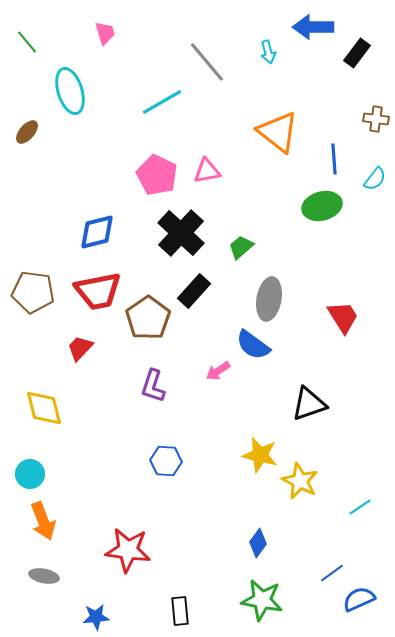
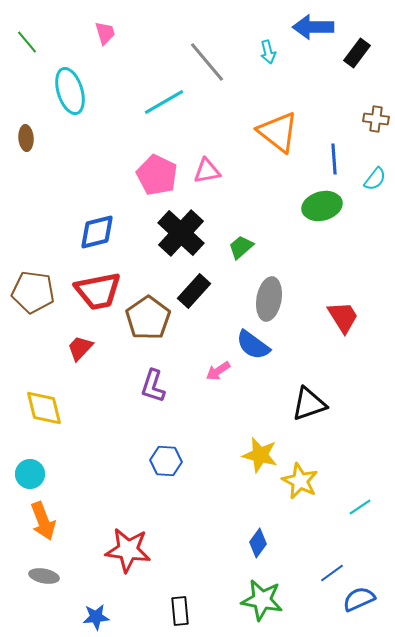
cyan line at (162, 102): moved 2 px right
brown ellipse at (27, 132): moved 1 px left, 6 px down; rotated 45 degrees counterclockwise
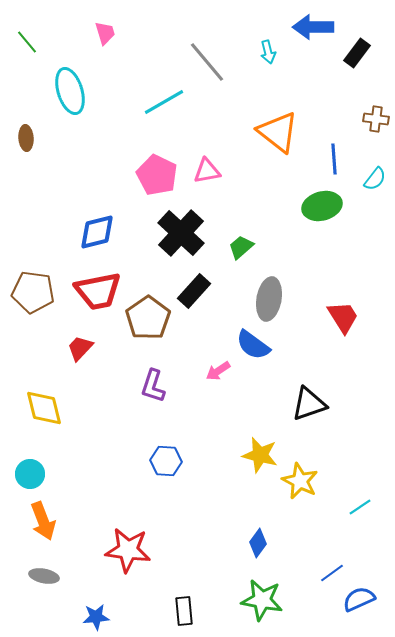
black rectangle at (180, 611): moved 4 px right
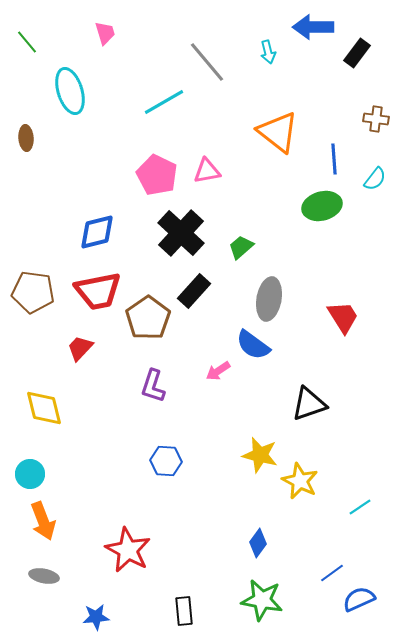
red star at (128, 550): rotated 21 degrees clockwise
